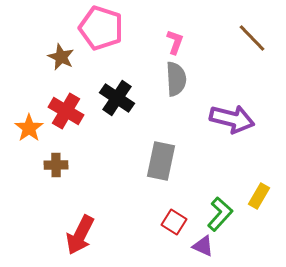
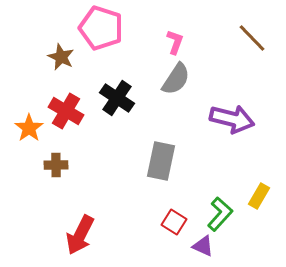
gray semicircle: rotated 36 degrees clockwise
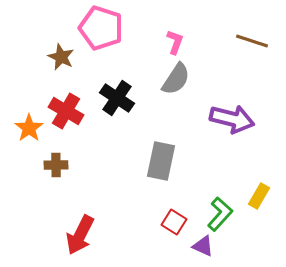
brown line: moved 3 px down; rotated 28 degrees counterclockwise
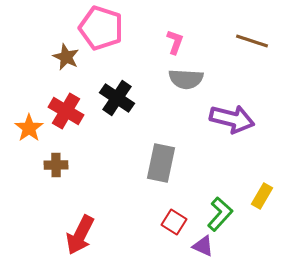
brown star: moved 5 px right
gray semicircle: moved 10 px right; rotated 60 degrees clockwise
gray rectangle: moved 2 px down
yellow rectangle: moved 3 px right
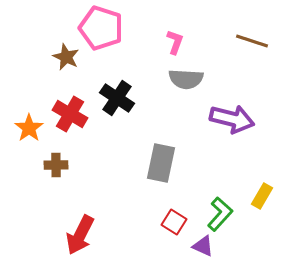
red cross: moved 4 px right, 3 px down
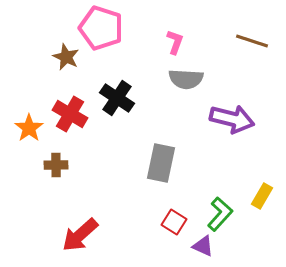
red arrow: rotated 21 degrees clockwise
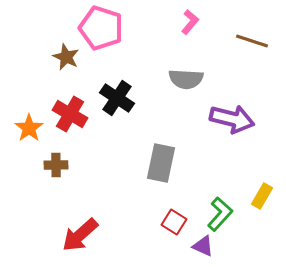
pink L-shape: moved 15 px right, 20 px up; rotated 20 degrees clockwise
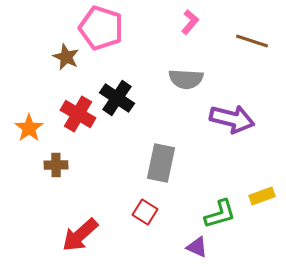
red cross: moved 8 px right
yellow rectangle: rotated 40 degrees clockwise
green L-shape: rotated 32 degrees clockwise
red square: moved 29 px left, 10 px up
purple triangle: moved 6 px left, 1 px down
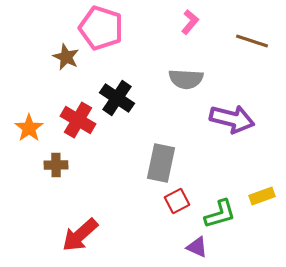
red cross: moved 6 px down
red square: moved 32 px right, 11 px up; rotated 30 degrees clockwise
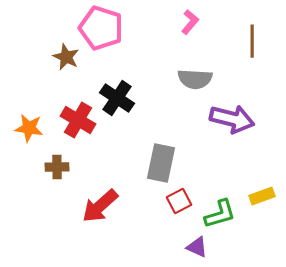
brown line: rotated 72 degrees clockwise
gray semicircle: moved 9 px right
orange star: rotated 28 degrees counterclockwise
brown cross: moved 1 px right, 2 px down
red square: moved 2 px right
red arrow: moved 20 px right, 29 px up
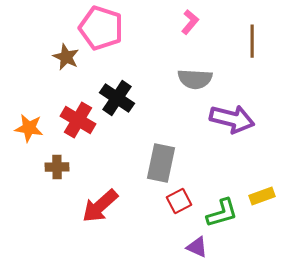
green L-shape: moved 2 px right, 1 px up
